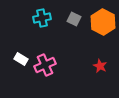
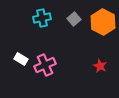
gray square: rotated 24 degrees clockwise
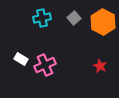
gray square: moved 1 px up
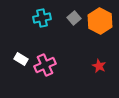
orange hexagon: moved 3 px left, 1 px up
red star: moved 1 px left
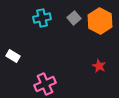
white rectangle: moved 8 px left, 3 px up
pink cross: moved 19 px down
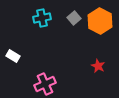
red star: moved 1 px left
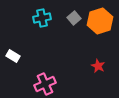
orange hexagon: rotated 15 degrees clockwise
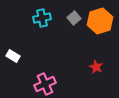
red star: moved 2 px left, 1 px down
